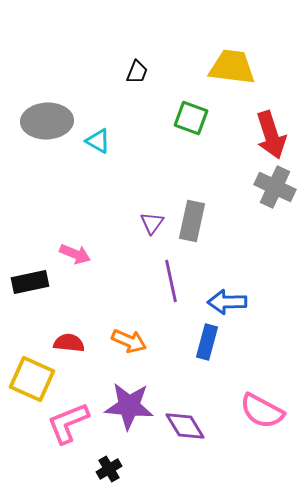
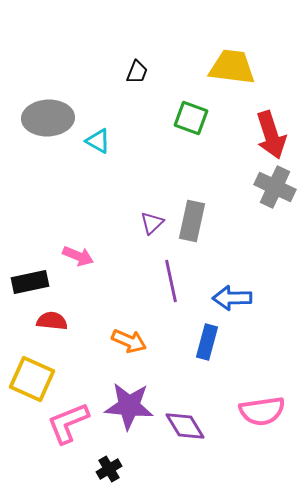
gray ellipse: moved 1 px right, 3 px up
purple triangle: rotated 10 degrees clockwise
pink arrow: moved 3 px right, 2 px down
blue arrow: moved 5 px right, 4 px up
red semicircle: moved 17 px left, 22 px up
pink semicircle: rotated 36 degrees counterclockwise
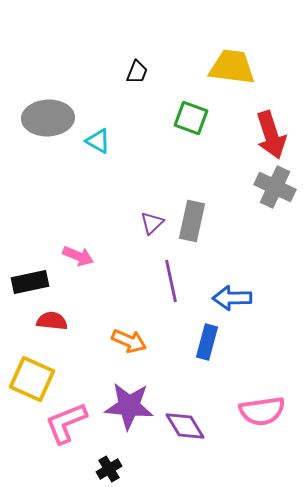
pink L-shape: moved 2 px left
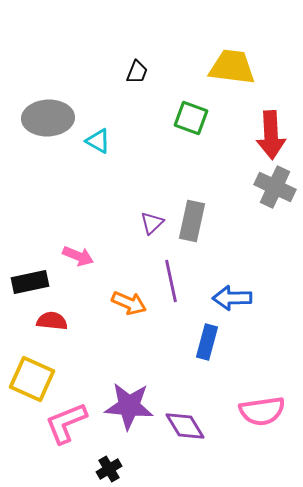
red arrow: rotated 15 degrees clockwise
orange arrow: moved 38 px up
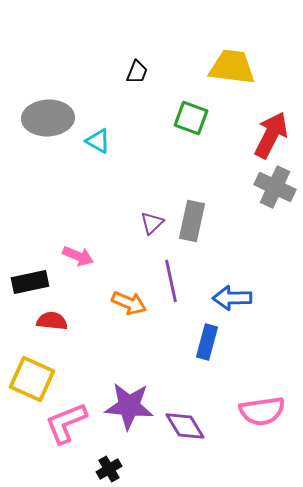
red arrow: rotated 150 degrees counterclockwise
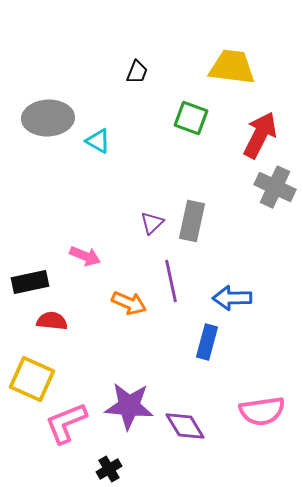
red arrow: moved 11 px left
pink arrow: moved 7 px right
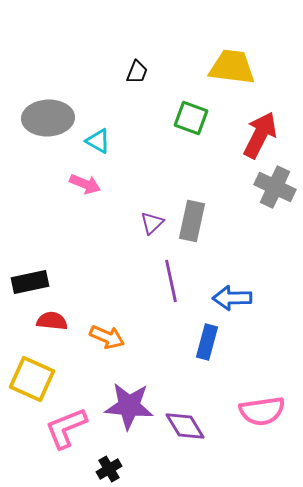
pink arrow: moved 72 px up
orange arrow: moved 22 px left, 34 px down
pink L-shape: moved 5 px down
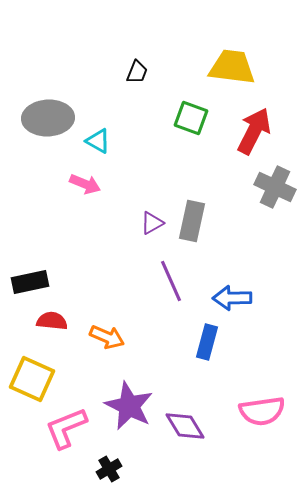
red arrow: moved 6 px left, 4 px up
purple triangle: rotated 15 degrees clockwise
purple line: rotated 12 degrees counterclockwise
purple star: rotated 21 degrees clockwise
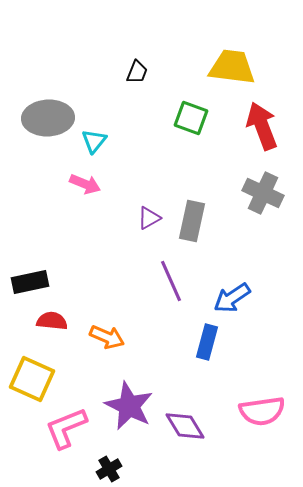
red arrow: moved 8 px right, 5 px up; rotated 48 degrees counterclockwise
cyan triangle: moved 4 px left; rotated 40 degrees clockwise
gray cross: moved 12 px left, 6 px down
purple triangle: moved 3 px left, 5 px up
blue arrow: rotated 33 degrees counterclockwise
